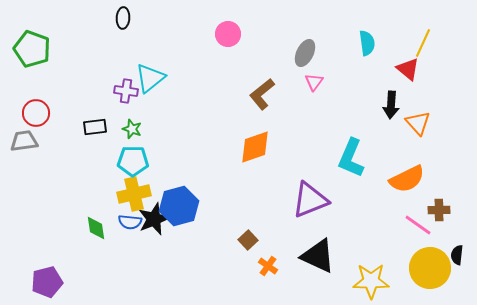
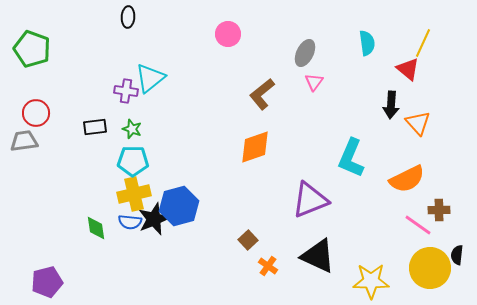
black ellipse: moved 5 px right, 1 px up
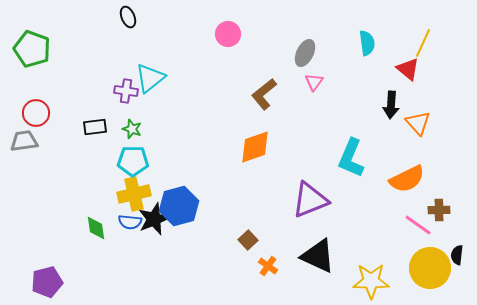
black ellipse: rotated 25 degrees counterclockwise
brown L-shape: moved 2 px right
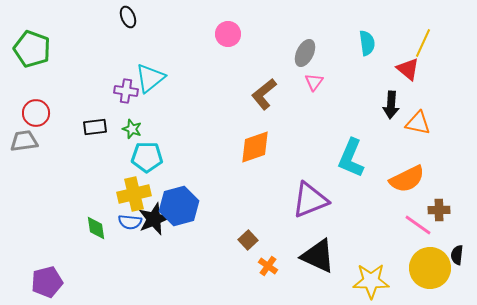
orange triangle: rotated 36 degrees counterclockwise
cyan pentagon: moved 14 px right, 4 px up
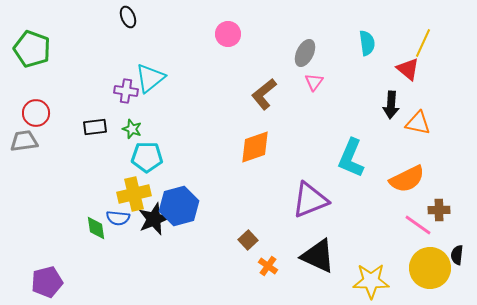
blue semicircle: moved 12 px left, 4 px up
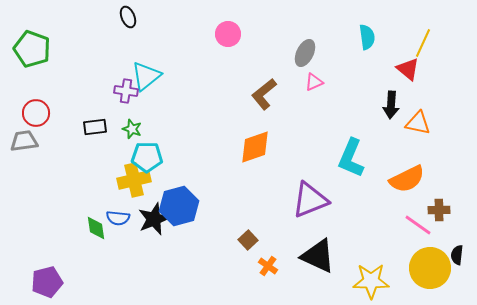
cyan semicircle: moved 6 px up
cyan triangle: moved 4 px left, 2 px up
pink triangle: rotated 30 degrees clockwise
yellow cross: moved 14 px up
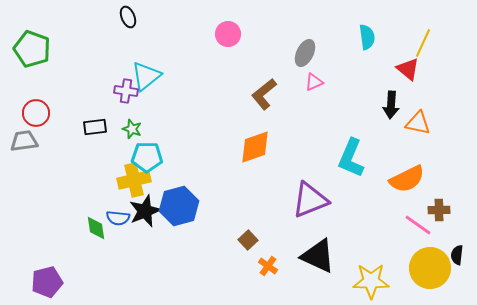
black star: moved 9 px left, 8 px up
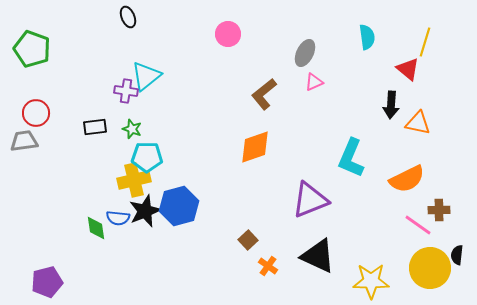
yellow line: moved 2 px right, 1 px up; rotated 8 degrees counterclockwise
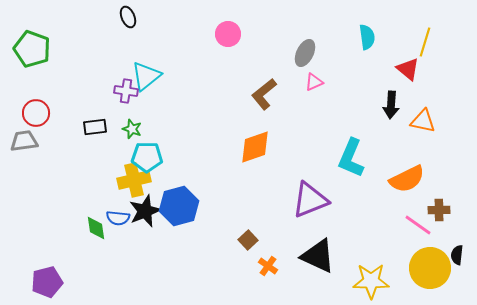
orange triangle: moved 5 px right, 2 px up
